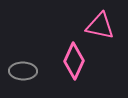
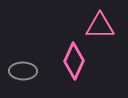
pink triangle: rotated 12 degrees counterclockwise
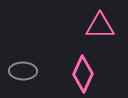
pink diamond: moved 9 px right, 13 px down
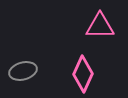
gray ellipse: rotated 16 degrees counterclockwise
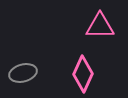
gray ellipse: moved 2 px down
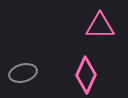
pink diamond: moved 3 px right, 1 px down
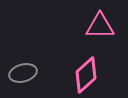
pink diamond: rotated 24 degrees clockwise
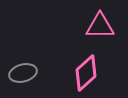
pink diamond: moved 2 px up
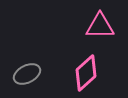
gray ellipse: moved 4 px right, 1 px down; rotated 12 degrees counterclockwise
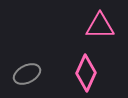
pink diamond: rotated 24 degrees counterclockwise
